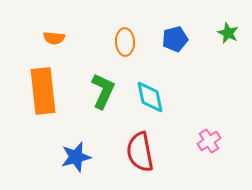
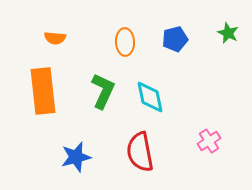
orange semicircle: moved 1 px right
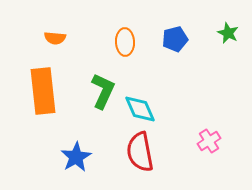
cyan diamond: moved 10 px left, 12 px down; rotated 12 degrees counterclockwise
blue star: rotated 16 degrees counterclockwise
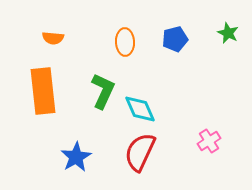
orange semicircle: moved 2 px left
red semicircle: rotated 36 degrees clockwise
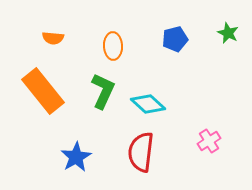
orange ellipse: moved 12 px left, 4 px down
orange rectangle: rotated 33 degrees counterclockwise
cyan diamond: moved 8 px right, 5 px up; rotated 24 degrees counterclockwise
red semicircle: moved 1 px right; rotated 18 degrees counterclockwise
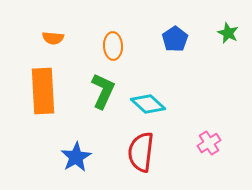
blue pentagon: rotated 20 degrees counterclockwise
orange rectangle: rotated 36 degrees clockwise
pink cross: moved 2 px down
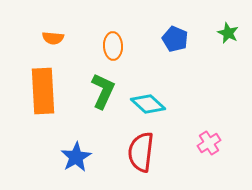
blue pentagon: rotated 15 degrees counterclockwise
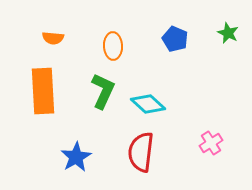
pink cross: moved 2 px right
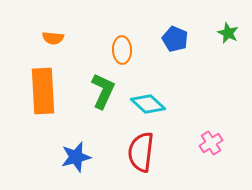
orange ellipse: moved 9 px right, 4 px down
blue star: rotated 16 degrees clockwise
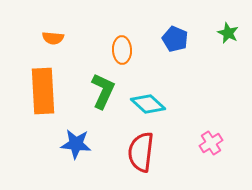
blue star: moved 13 px up; rotated 20 degrees clockwise
